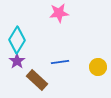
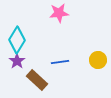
yellow circle: moved 7 px up
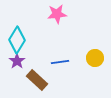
pink star: moved 2 px left, 1 px down
yellow circle: moved 3 px left, 2 px up
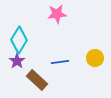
cyan diamond: moved 2 px right
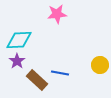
cyan diamond: rotated 56 degrees clockwise
yellow circle: moved 5 px right, 7 px down
blue line: moved 11 px down; rotated 18 degrees clockwise
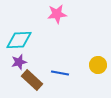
purple star: moved 2 px right, 1 px down; rotated 21 degrees clockwise
yellow circle: moved 2 px left
brown rectangle: moved 5 px left
